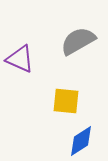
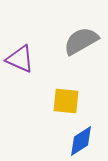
gray semicircle: moved 3 px right
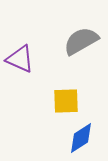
yellow square: rotated 8 degrees counterclockwise
blue diamond: moved 3 px up
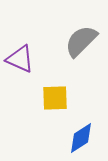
gray semicircle: rotated 15 degrees counterclockwise
yellow square: moved 11 px left, 3 px up
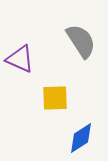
gray semicircle: rotated 102 degrees clockwise
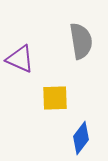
gray semicircle: rotated 24 degrees clockwise
blue diamond: rotated 20 degrees counterclockwise
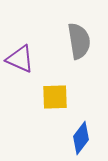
gray semicircle: moved 2 px left
yellow square: moved 1 px up
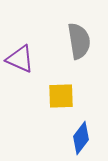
yellow square: moved 6 px right, 1 px up
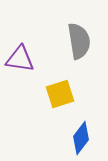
purple triangle: rotated 16 degrees counterclockwise
yellow square: moved 1 px left, 2 px up; rotated 16 degrees counterclockwise
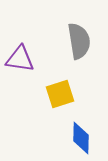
blue diamond: rotated 36 degrees counterclockwise
